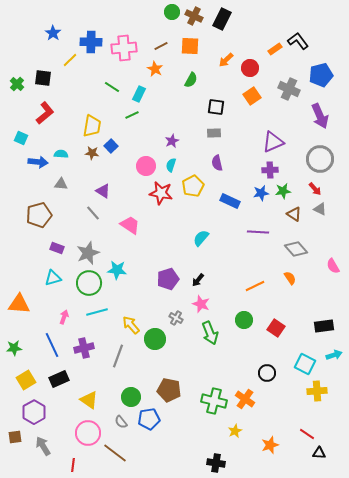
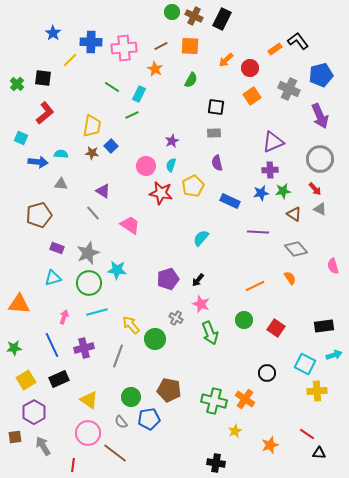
pink semicircle at (333, 266): rotated 14 degrees clockwise
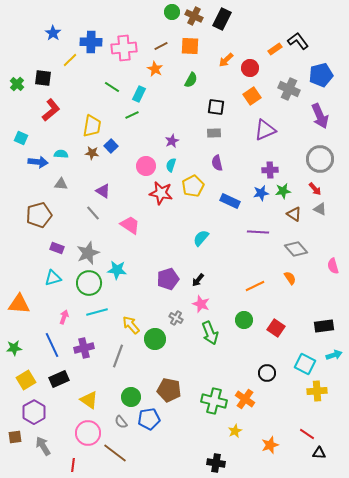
red L-shape at (45, 113): moved 6 px right, 3 px up
purple triangle at (273, 142): moved 8 px left, 12 px up
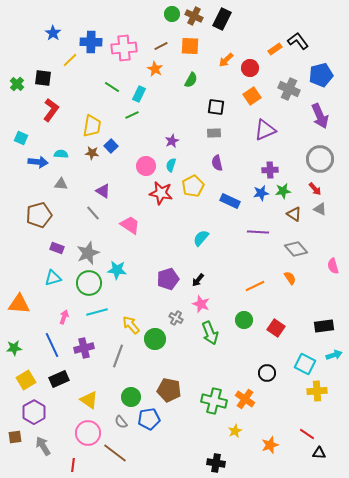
green circle at (172, 12): moved 2 px down
red L-shape at (51, 110): rotated 15 degrees counterclockwise
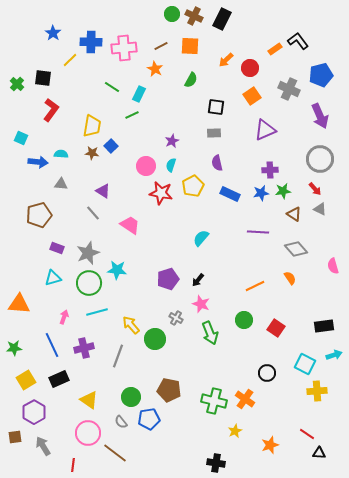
blue rectangle at (230, 201): moved 7 px up
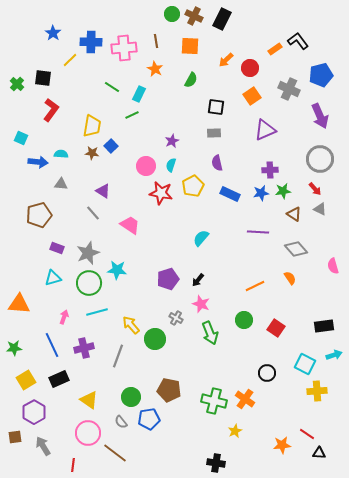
brown line at (161, 46): moved 5 px left, 5 px up; rotated 72 degrees counterclockwise
orange star at (270, 445): moved 12 px right; rotated 12 degrees clockwise
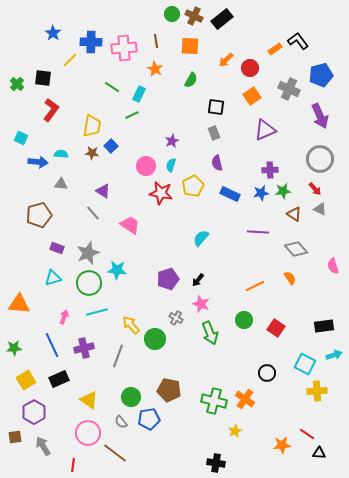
black rectangle at (222, 19): rotated 25 degrees clockwise
gray rectangle at (214, 133): rotated 72 degrees clockwise
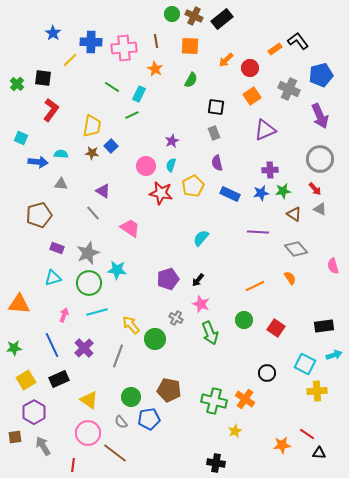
pink trapezoid at (130, 225): moved 3 px down
pink arrow at (64, 317): moved 2 px up
purple cross at (84, 348): rotated 30 degrees counterclockwise
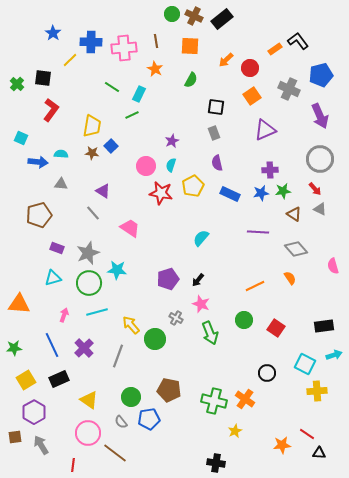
gray arrow at (43, 446): moved 2 px left, 1 px up
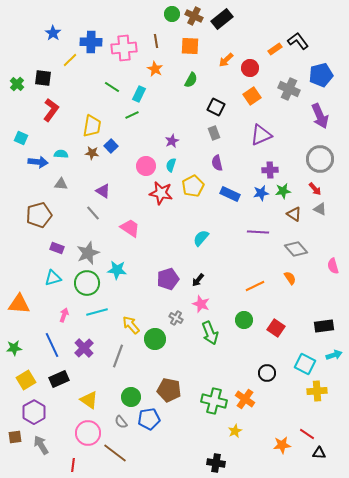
black square at (216, 107): rotated 18 degrees clockwise
purple triangle at (265, 130): moved 4 px left, 5 px down
green circle at (89, 283): moved 2 px left
